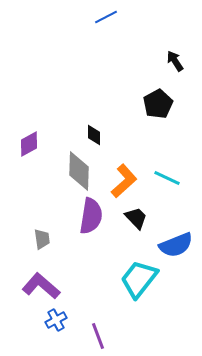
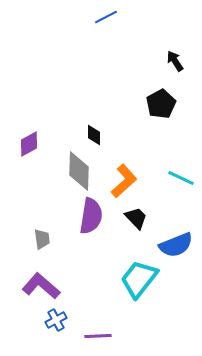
black pentagon: moved 3 px right
cyan line: moved 14 px right
purple line: rotated 72 degrees counterclockwise
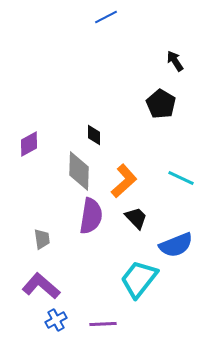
black pentagon: rotated 12 degrees counterclockwise
purple line: moved 5 px right, 12 px up
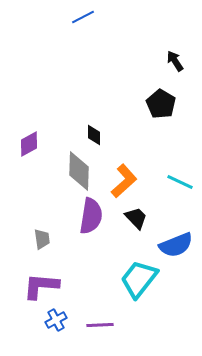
blue line: moved 23 px left
cyan line: moved 1 px left, 4 px down
purple L-shape: rotated 36 degrees counterclockwise
purple line: moved 3 px left, 1 px down
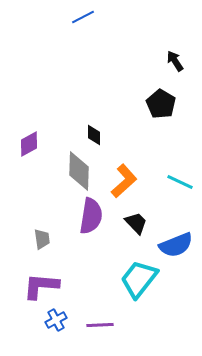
black trapezoid: moved 5 px down
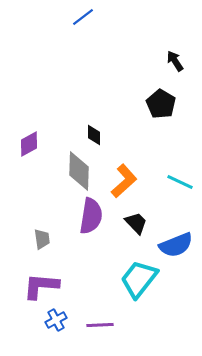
blue line: rotated 10 degrees counterclockwise
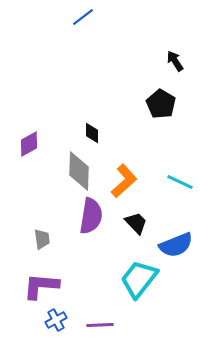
black diamond: moved 2 px left, 2 px up
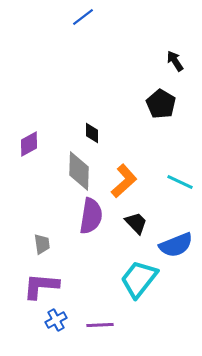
gray trapezoid: moved 5 px down
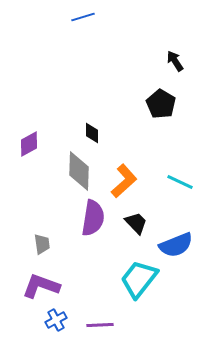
blue line: rotated 20 degrees clockwise
purple semicircle: moved 2 px right, 2 px down
purple L-shape: rotated 15 degrees clockwise
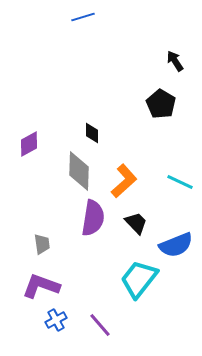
purple line: rotated 52 degrees clockwise
